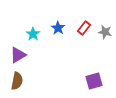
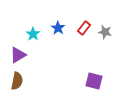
purple square: rotated 30 degrees clockwise
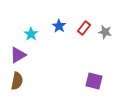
blue star: moved 1 px right, 2 px up
cyan star: moved 2 px left
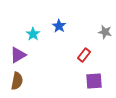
red rectangle: moved 27 px down
cyan star: moved 2 px right
purple square: rotated 18 degrees counterclockwise
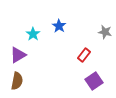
purple square: rotated 30 degrees counterclockwise
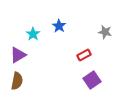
red rectangle: rotated 24 degrees clockwise
purple square: moved 2 px left, 1 px up
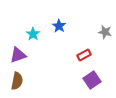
purple triangle: rotated 12 degrees clockwise
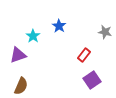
cyan star: moved 2 px down
red rectangle: rotated 24 degrees counterclockwise
brown semicircle: moved 4 px right, 5 px down; rotated 12 degrees clockwise
